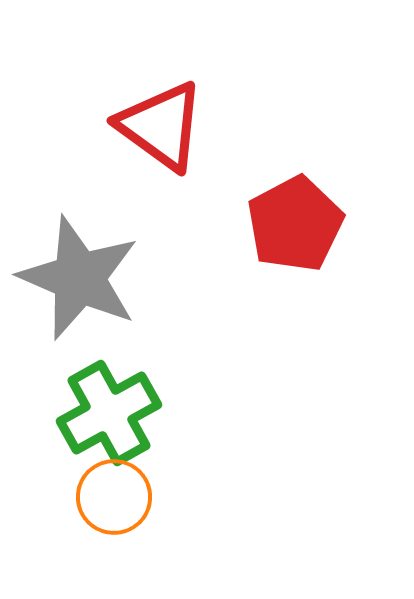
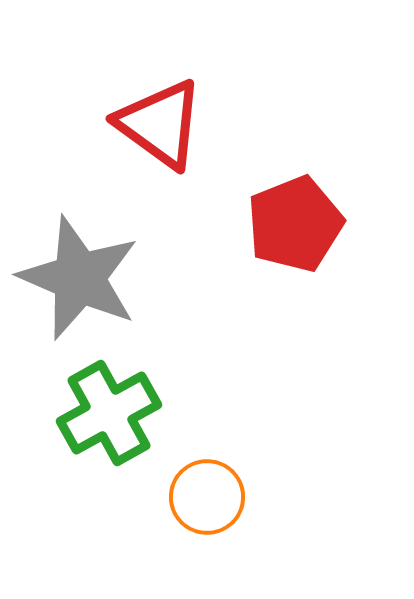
red triangle: moved 1 px left, 2 px up
red pentagon: rotated 6 degrees clockwise
orange circle: moved 93 px right
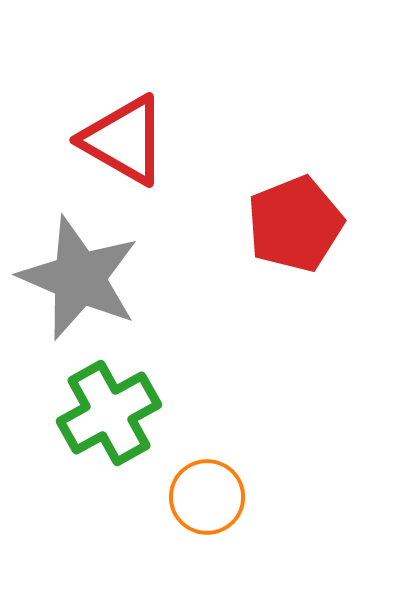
red triangle: moved 36 px left, 16 px down; rotated 6 degrees counterclockwise
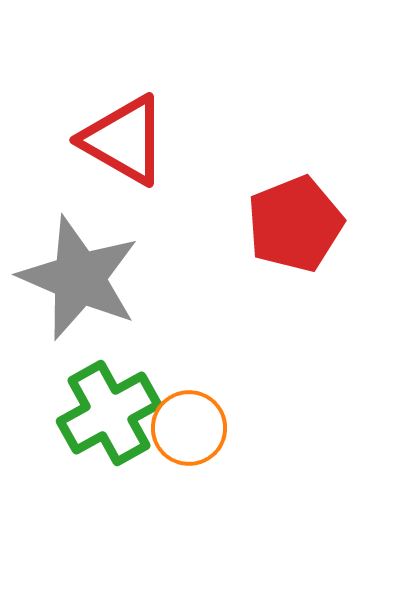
orange circle: moved 18 px left, 69 px up
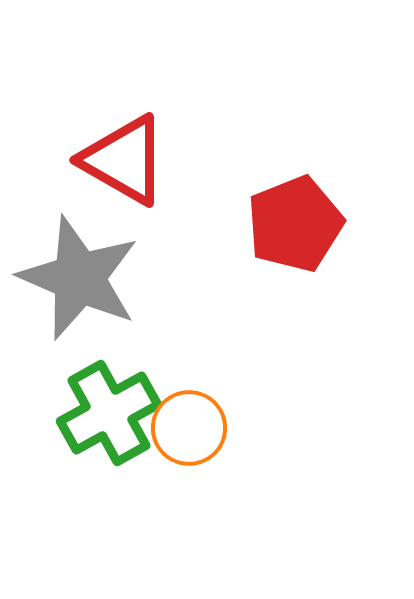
red triangle: moved 20 px down
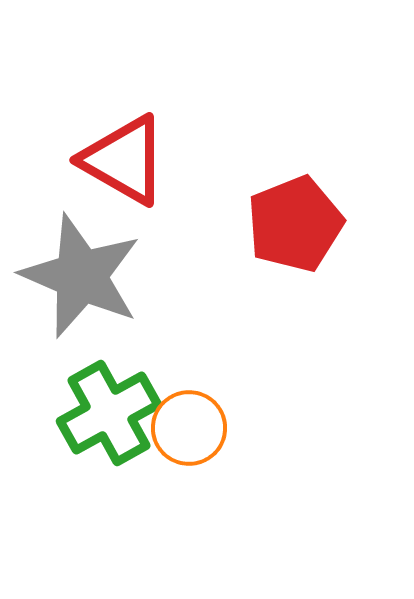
gray star: moved 2 px right, 2 px up
